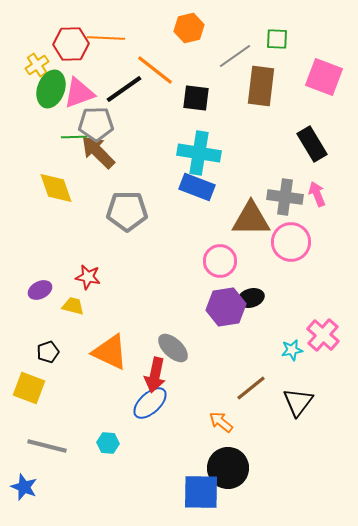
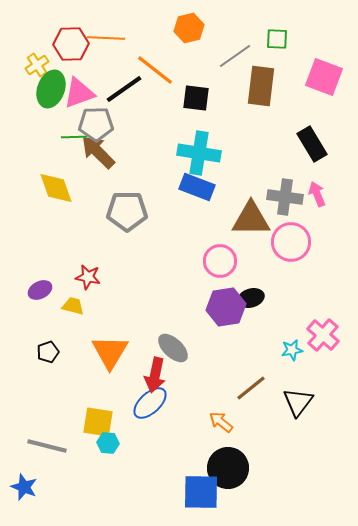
orange triangle at (110, 352): rotated 36 degrees clockwise
yellow square at (29, 388): moved 69 px right, 34 px down; rotated 12 degrees counterclockwise
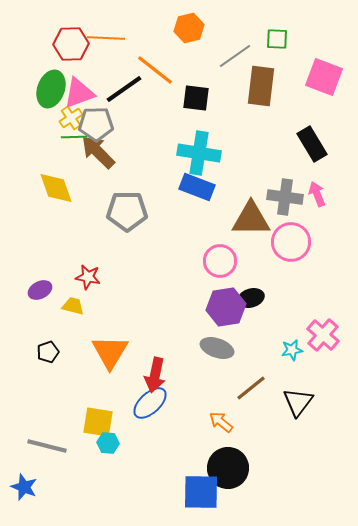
yellow cross at (37, 65): moved 34 px right, 53 px down
gray ellipse at (173, 348): moved 44 px right; rotated 24 degrees counterclockwise
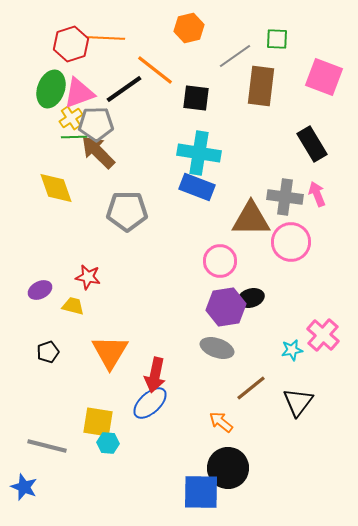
red hexagon at (71, 44): rotated 16 degrees counterclockwise
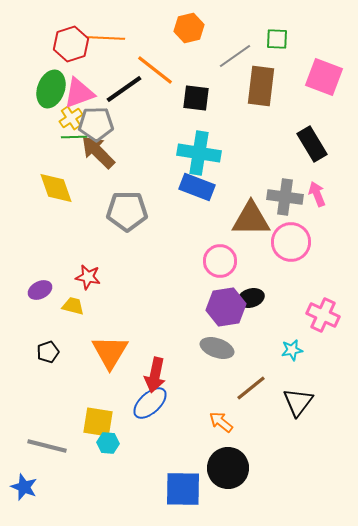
pink cross at (323, 335): moved 20 px up; rotated 16 degrees counterclockwise
blue square at (201, 492): moved 18 px left, 3 px up
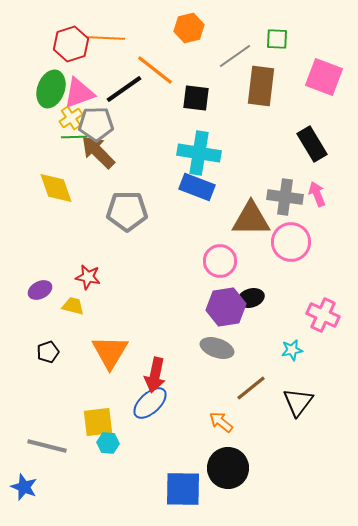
yellow square at (98, 422): rotated 16 degrees counterclockwise
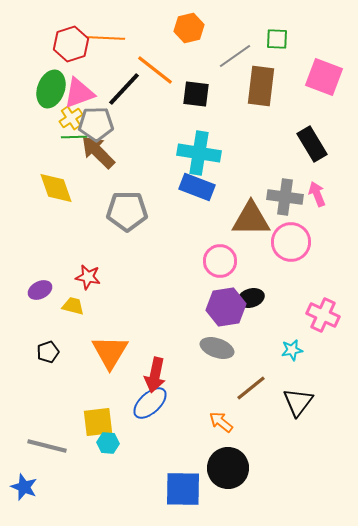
black line at (124, 89): rotated 12 degrees counterclockwise
black square at (196, 98): moved 4 px up
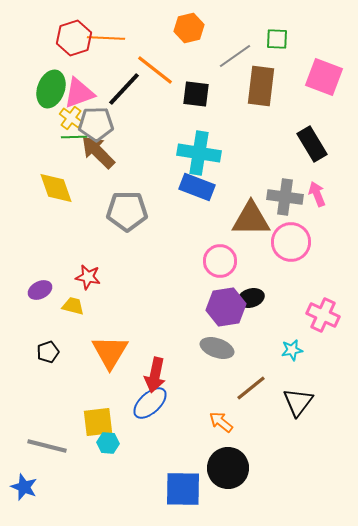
red hexagon at (71, 44): moved 3 px right, 6 px up
yellow cross at (71, 118): rotated 20 degrees counterclockwise
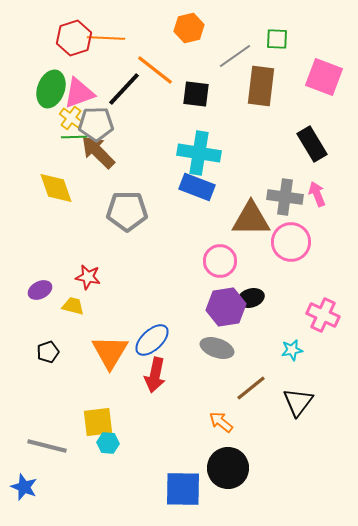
blue ellipse at (150, 403): moved 2 px right, 63 px up
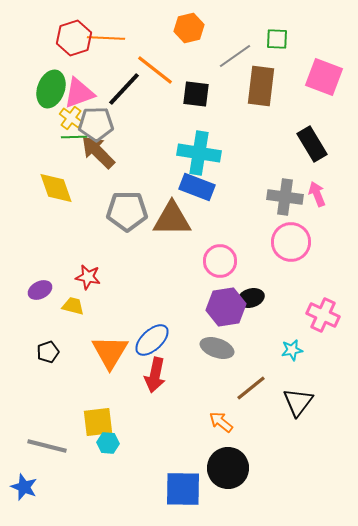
brown triangle at (251, 219): moved 79 px left
